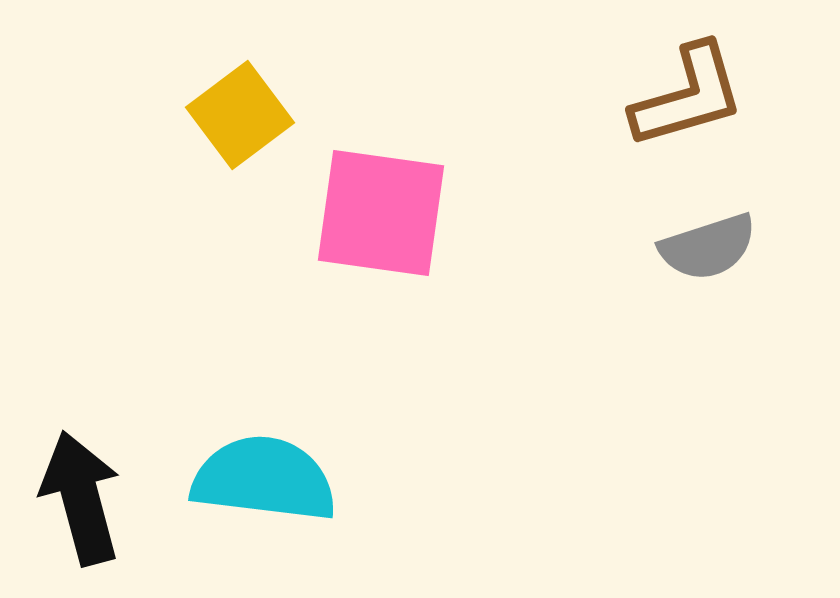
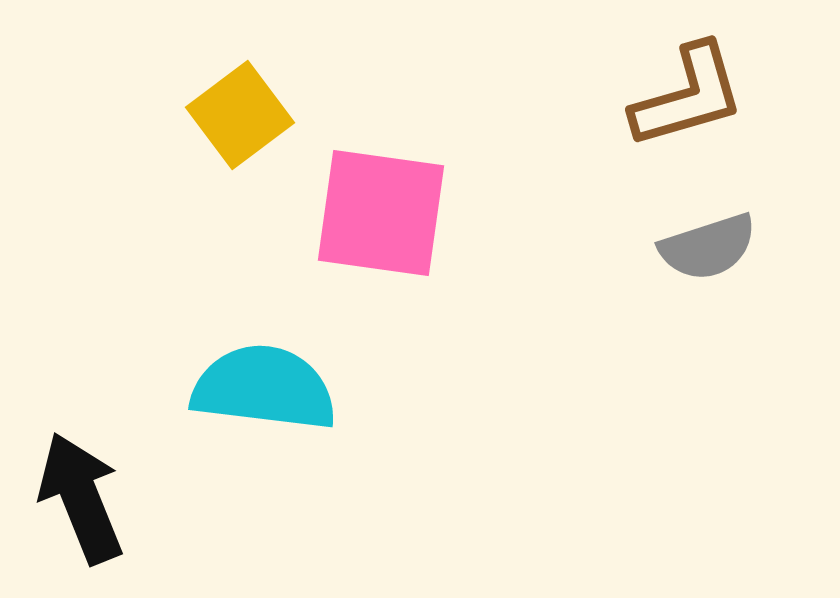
cyan semicircle: moved 91 px up
black arrow: rotated 7 degrees counterclockwise
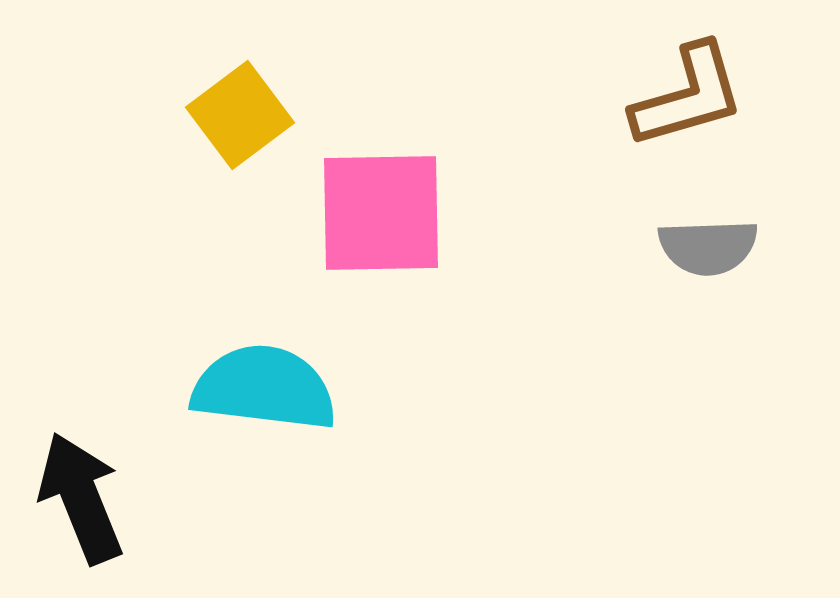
pink square: rotated 9 degrees counterclockwise
gray semicircle: rotated 16 degrees clockwise
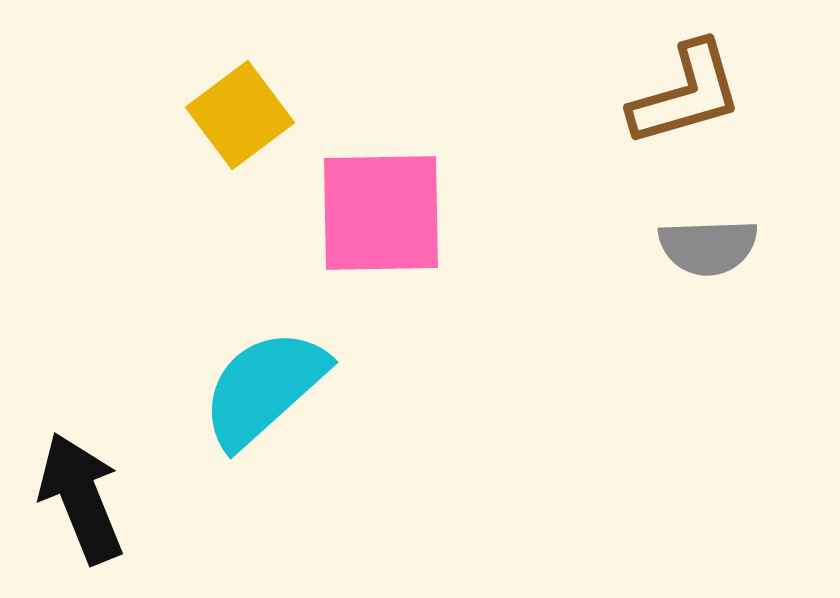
brown L-shape: moved 2 px left, 2 px up
cyan semicircle: rotated 49 degrees counterclockwise
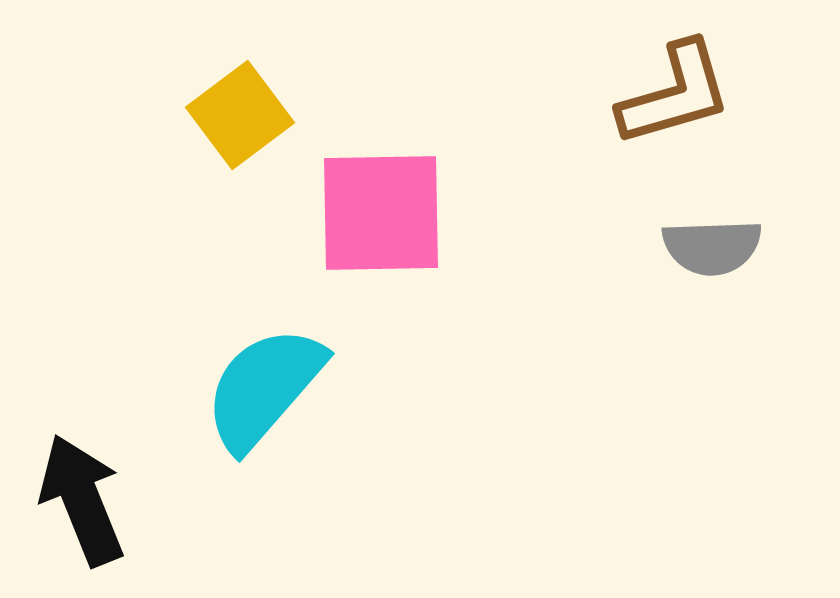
brown L-shape: moved 11 px left
gray semicircle: moved 4 px right
cyan semicircle: rotated 7 degrees counterclockwise
black arrow: moved 1 px right, 2 px down
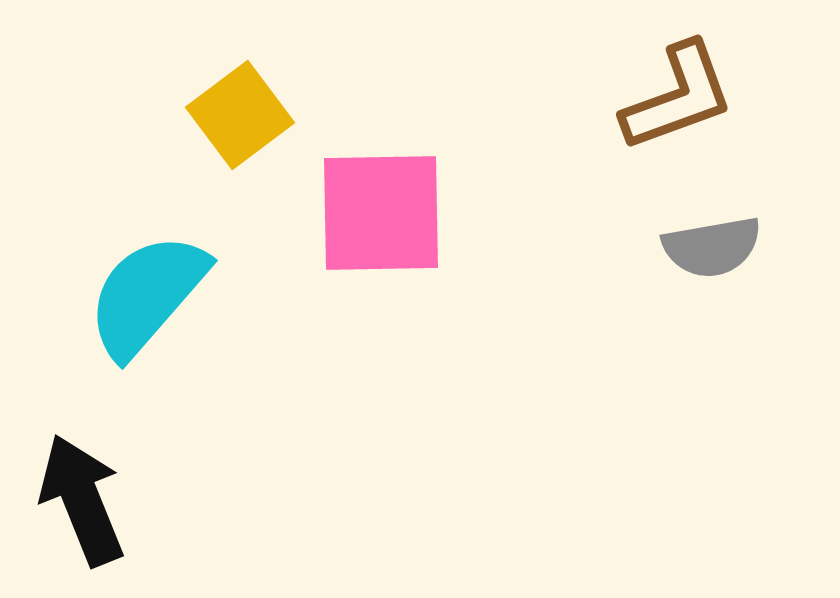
brown L-shape: moved 3 px right, 3 px down; rotated 4 degrees counterclockwise
gray semicircle: rotated 8 degrees counterclockwise
cyan semicircle: moved 117 px left, 93 px up
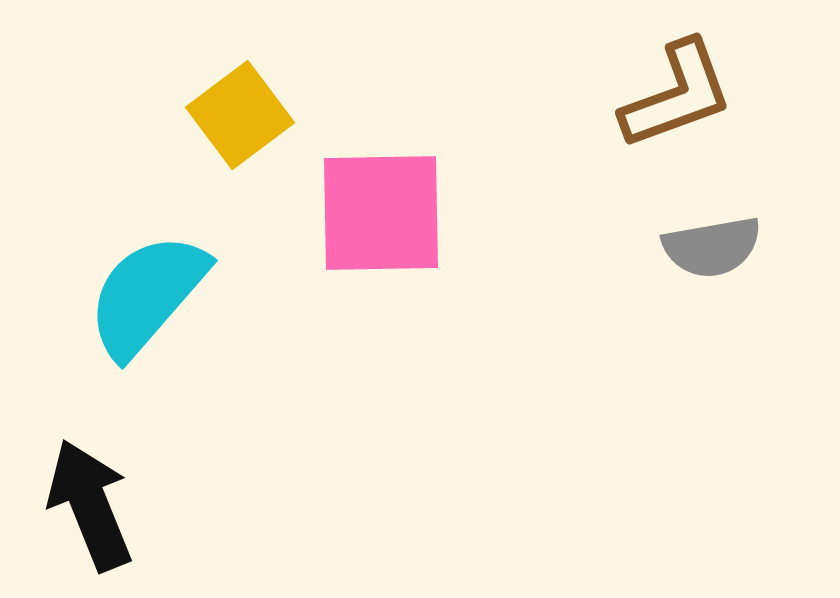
brown L-shape: moved 1 px left, 2 px up
black arrow: moved 8 px right, 5 px down
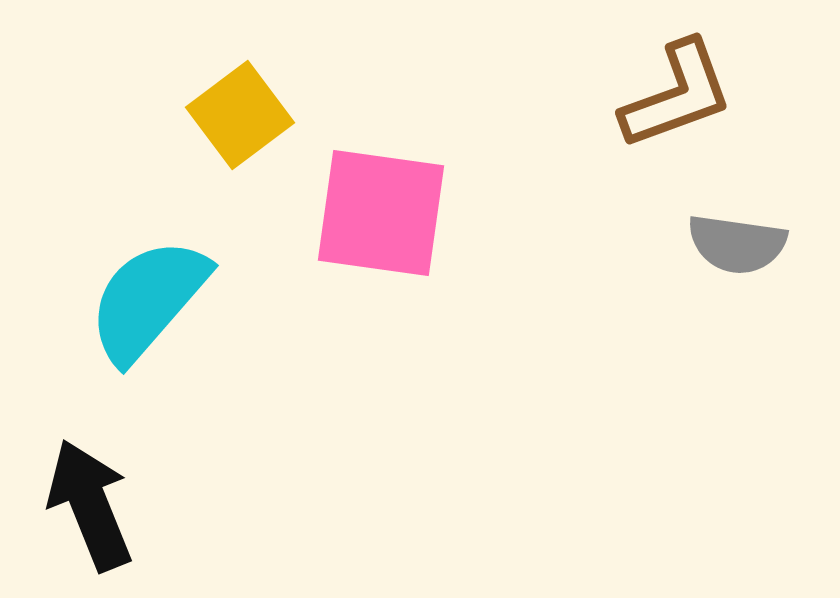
pink square: rotated 9 degrees clockwise
gray semicircle: moved 25 px right, 3 px up; rotated 18 degrees clockwise
cyan semicircle: moved 1 px right, 5 px down
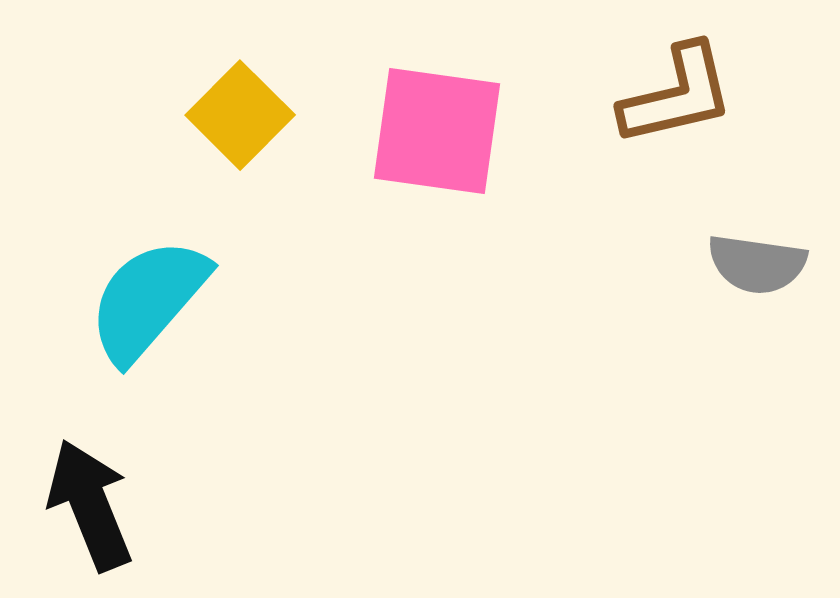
brown L-shape: rotated 7 degrees clockwise
yellow square: rotated 8 degrees counterclockwise
pink square: moved 56 px right, 82 px up
gray semicircle: moved 20 px right, 20 px down
